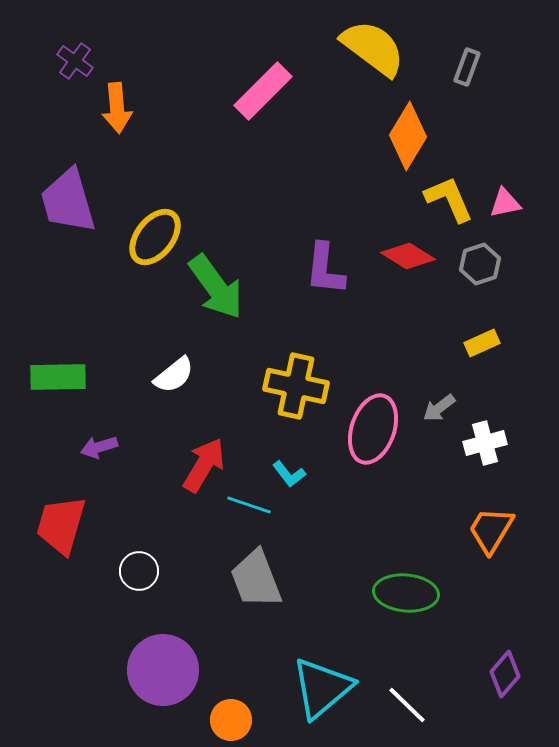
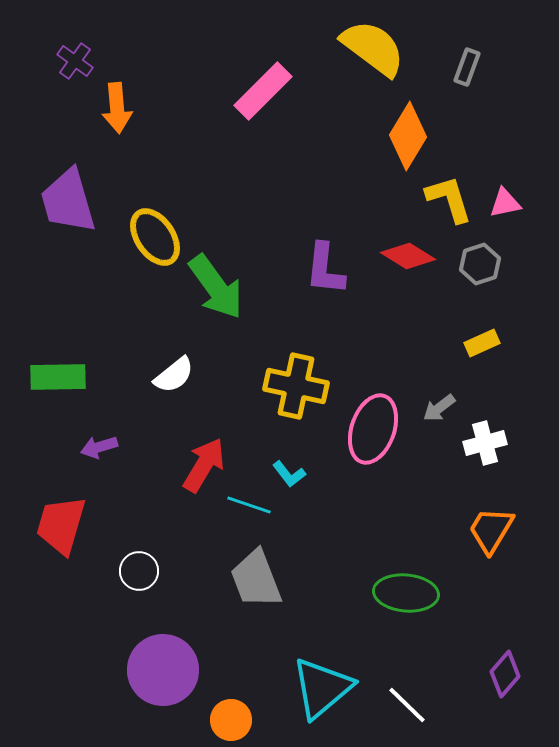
yellow L-shape: rotated 6 degrees clockwise
yellow ellipse: rotated 72 degrees counterclockwise
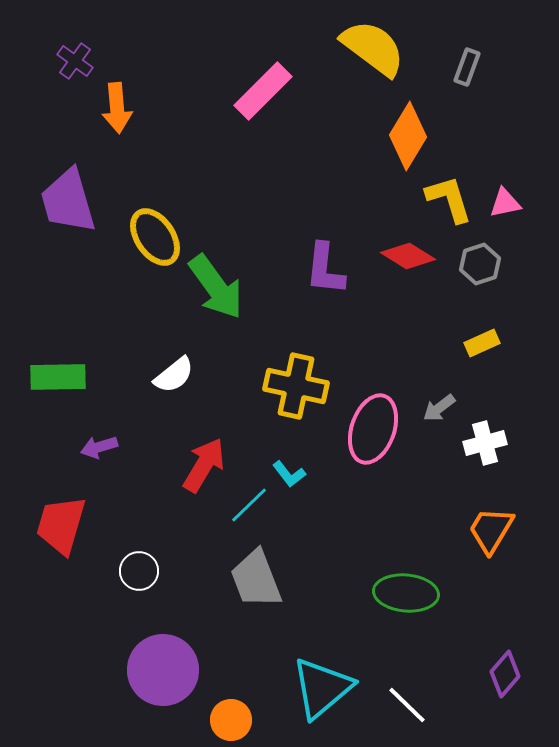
cyan line: rotated 63 degrees counterclockwise
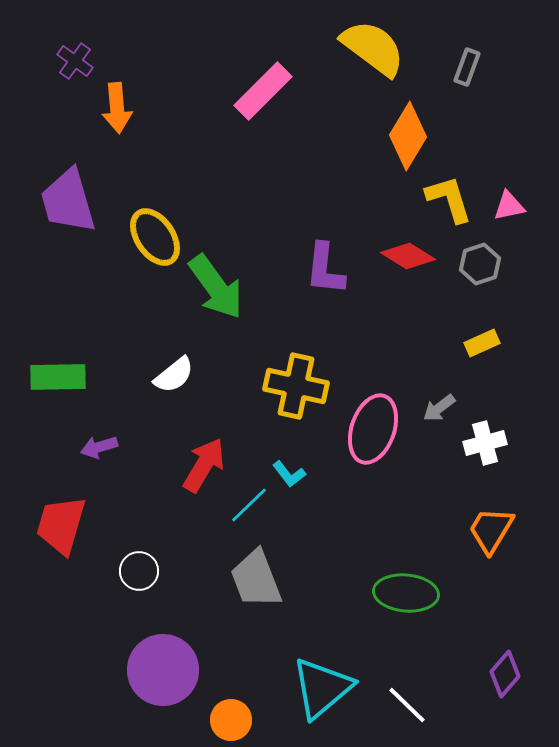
pink triangle: moved 4 px right, 3 px down
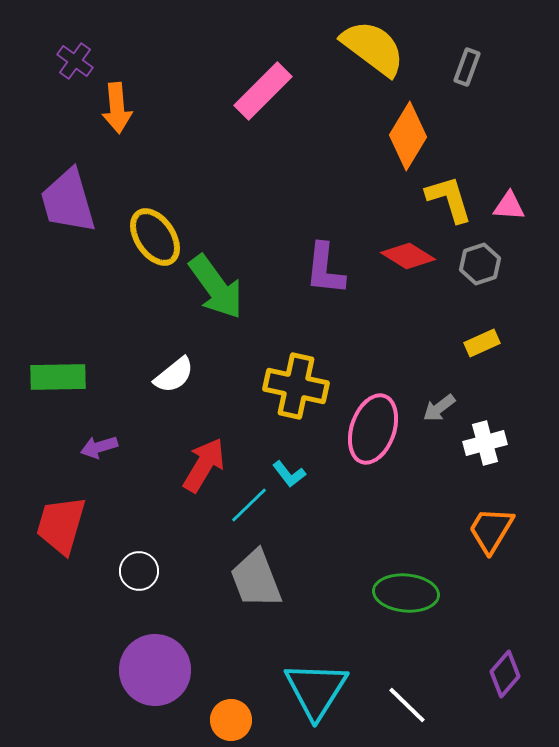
pink triangle: rotated 16 degrees clockwise
purple circle: moved 8 px left
cyan triangle: moved 6 px left, 2 px down; rotated 18 degrees counterclockwise
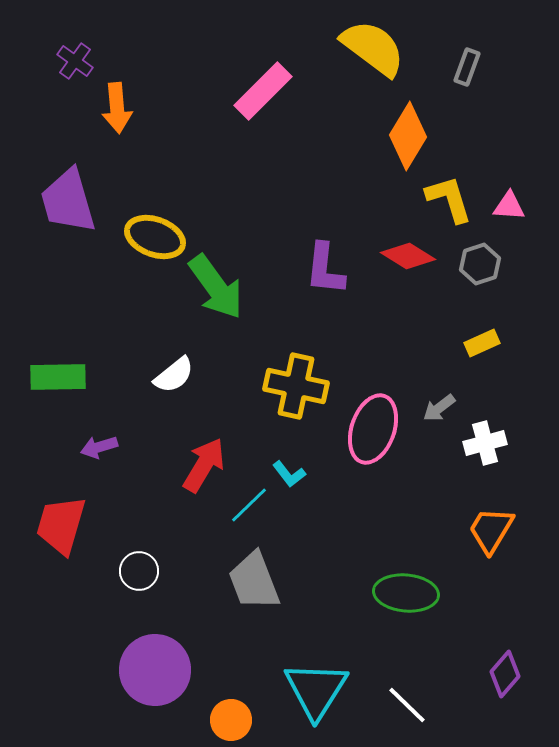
yellow ellipse: rotated 36 degrees counterclockwise
gray trapezoid: moved 2 px left, 2 px down
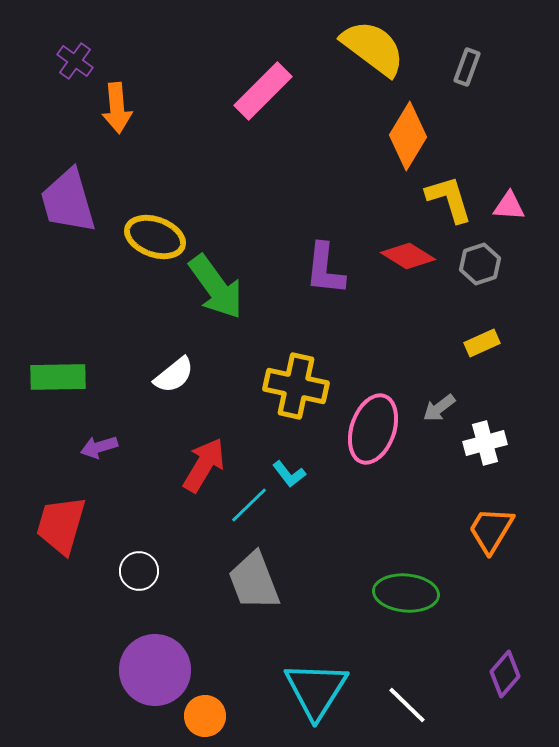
orange circle: moved 26 px left, 4 px up
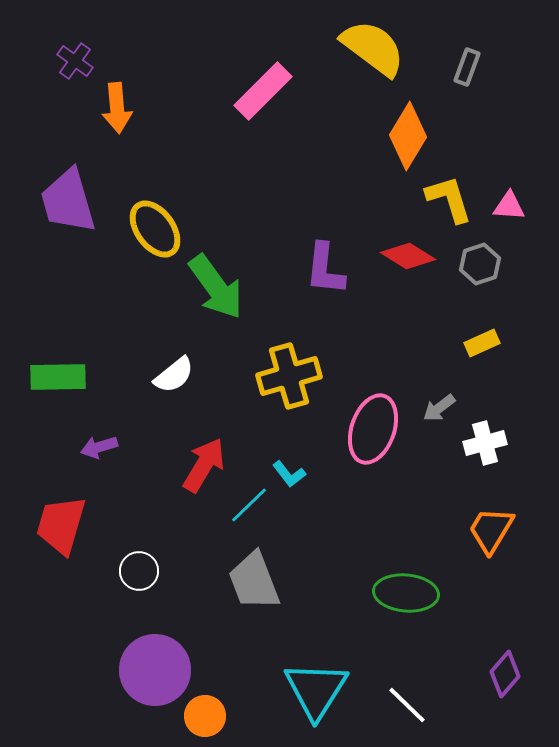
yellow ellipse: moved 8 px up; rotated 34 degrees clockwise
yellow cross: moved 7 px left, 10 px up; rotated 28 degrees counterclockwise
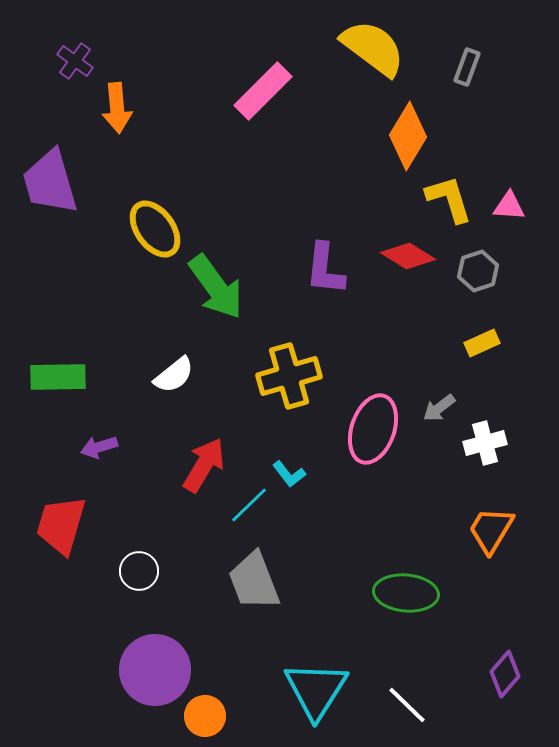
purple trapezoid: moved 18 px left, 19 px up
gray hexagon: moved 2 px left, 7 px down
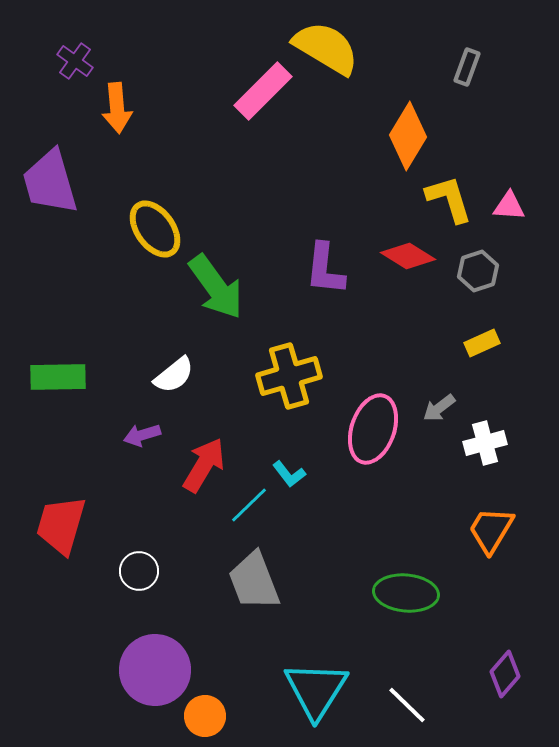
yellow semicircle: moved 47 px left; rotated 6 degrees counterclockwise
purple arrow: moved 43 px right, 12 px up
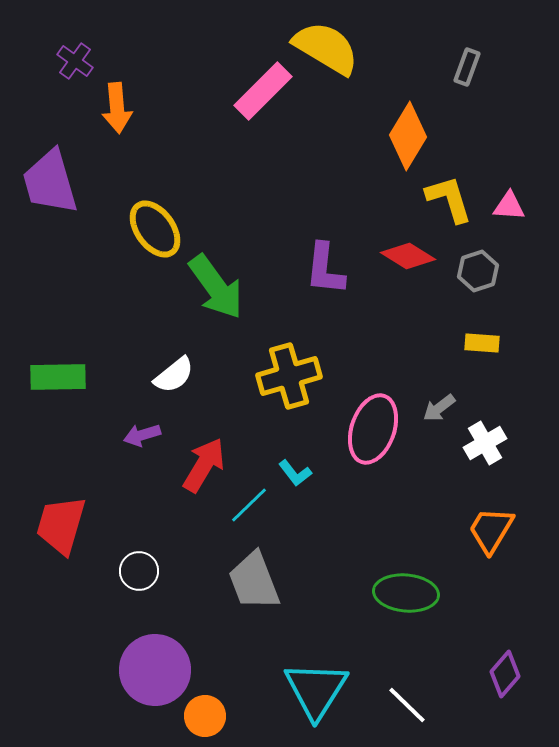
yellow rectangle: rotated 28 degrees clockwise
white cross: rotated 15 degrees counterclockwise
cyan L-shape: moved 6 px right, 1 px up
